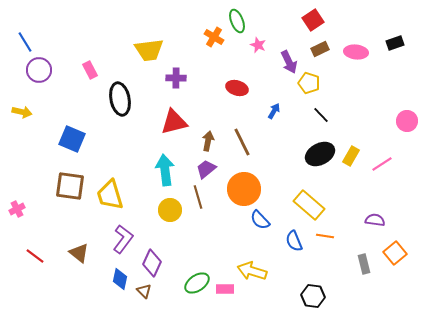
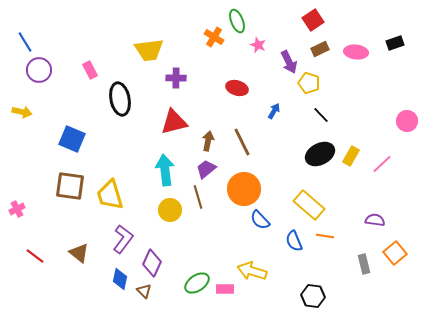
pink line at (382, 164): rotated 10 degrees counterclockwise
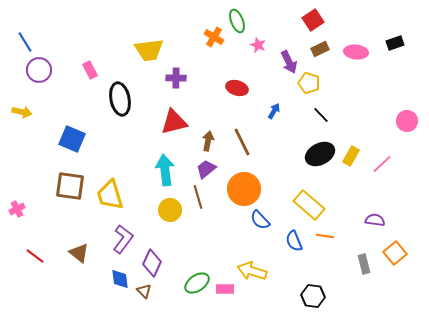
blue diamond at (120, 279): rotated 20 degrees counterclockwise
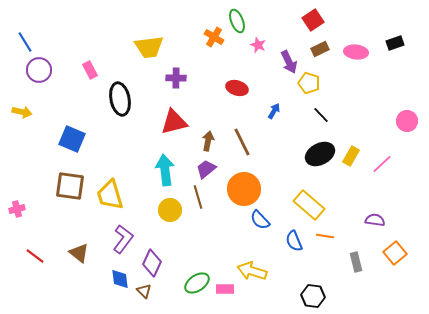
yellow trapezoid at (149, 50): moved 3 px up
pink cross at (17, 209): rotated 14 degrees clockwise
gray rectangle at (364, 264): moved 8 px left, 2 px up
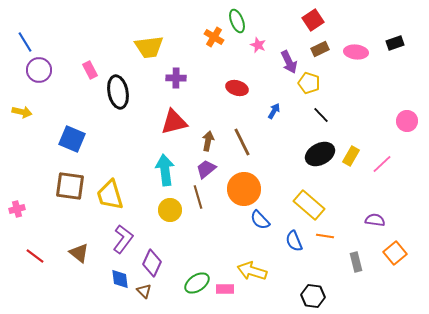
black ellipse at (120, 99): moved 2 px left, 7 px up
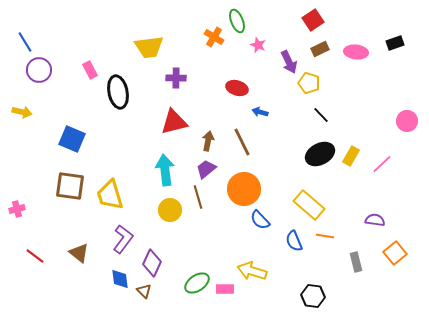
blue arrow at (274, 111): moved 14 px left, 1 px down; rotated 105 degrees counterclockwise
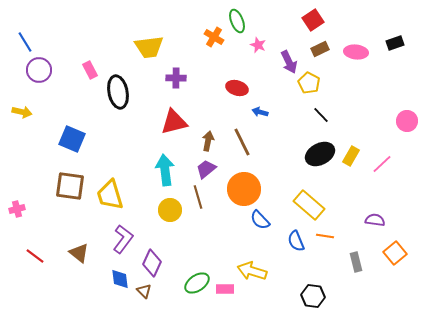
yellow pentagon at (309, 83): rotated 10 degrees clockwise
blue semicircle at (294, 241): moved 2 px right
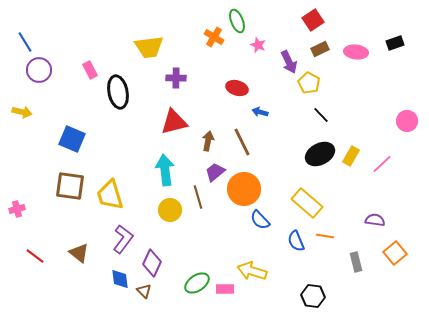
purple trapezoid at (206, 169): moved 9 px right, 3 px down
yellow rectangle at (309, 205): moved 2 px left, 2 px up
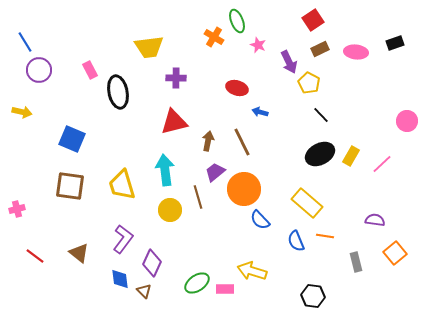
yellow trapezoid at (110, 195): moved 12 px right, 10 px up
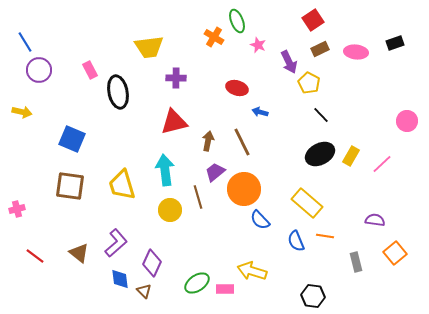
purple L-shape at (123, 239): moved 7 px left, 4 px down; rotated 12 degrees clockwise
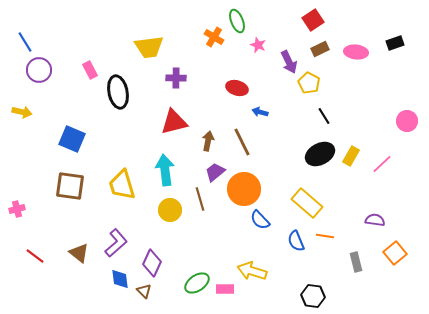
black line at (321, 115): moved 3 px right, 1 px down; rotated 12 degrees clockwise
brown line at (198, 197): moved 2 px right, 2 px down
